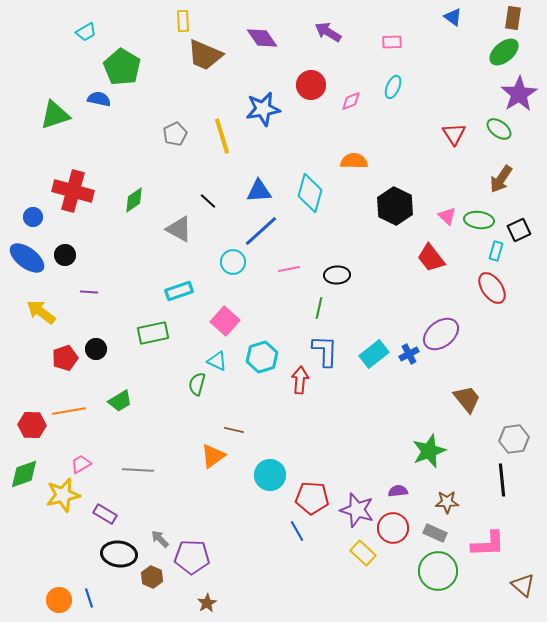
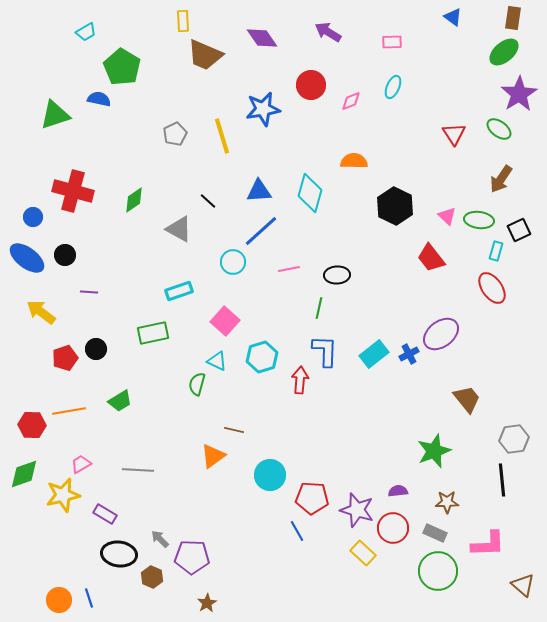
green star at (429, 451): moved 5 px right
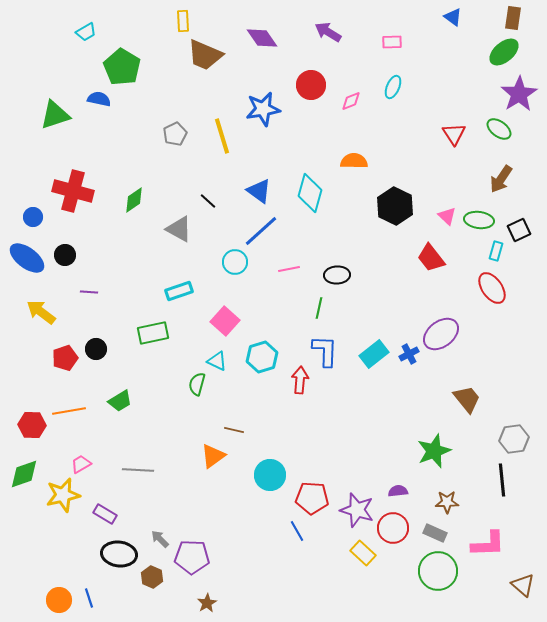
blue triangle at (259, 191): rotated 40 degrees clockwise
cyan circle at (233, 262): moved 2 px right
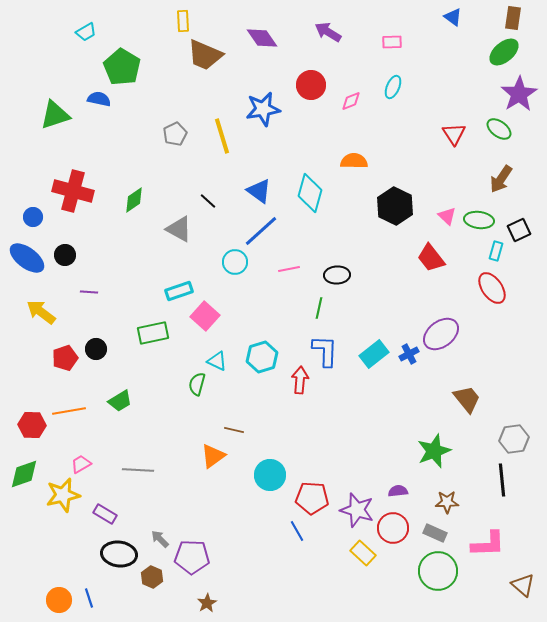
pink square at (225, 321): moved 20 px left, 5 px up
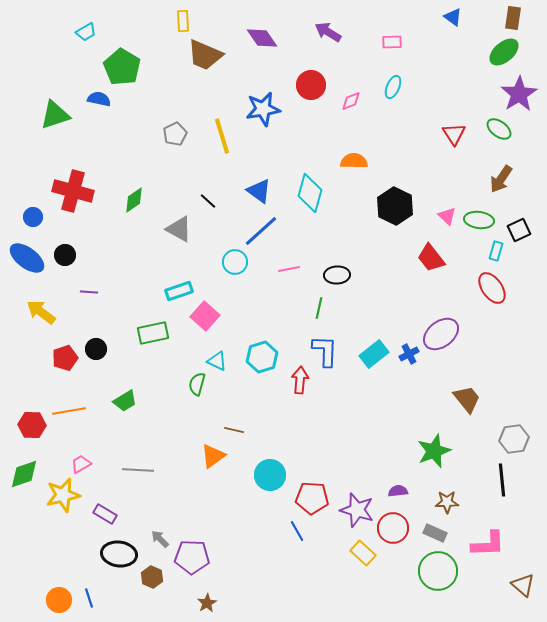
green trapezoid at (120, 401): moved 5 px right
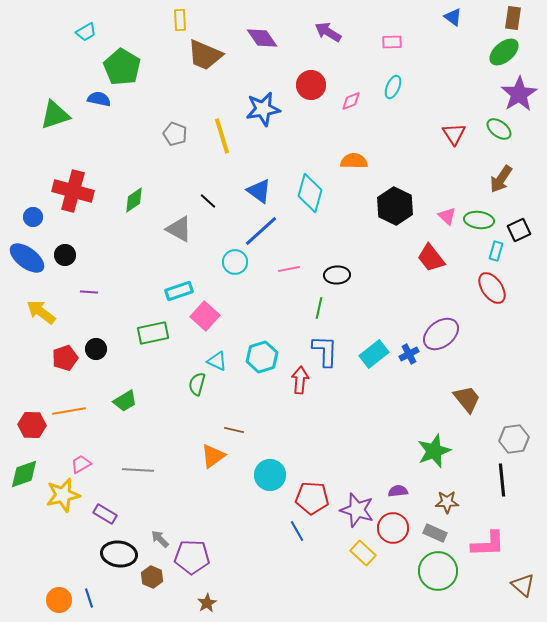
yellow rectangle at (183, 21): moved 3 px left, 1 px up
gray pentagon at (175, 134): rotated 25 degrees counterclockwise
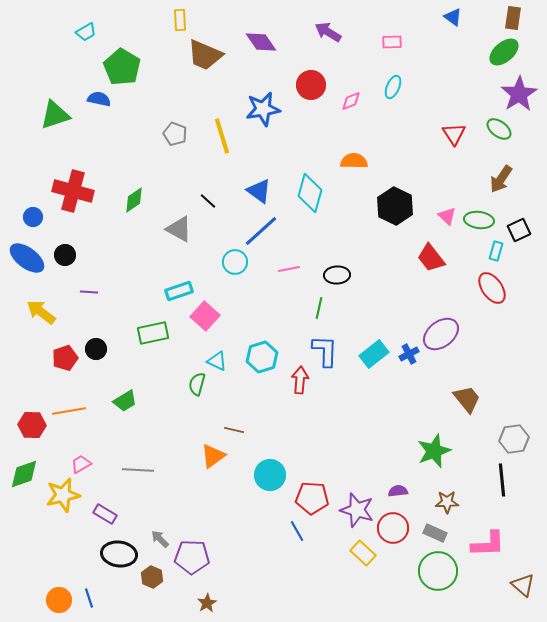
purple diamond at (262, 38): moved 1 px left, 4 px down
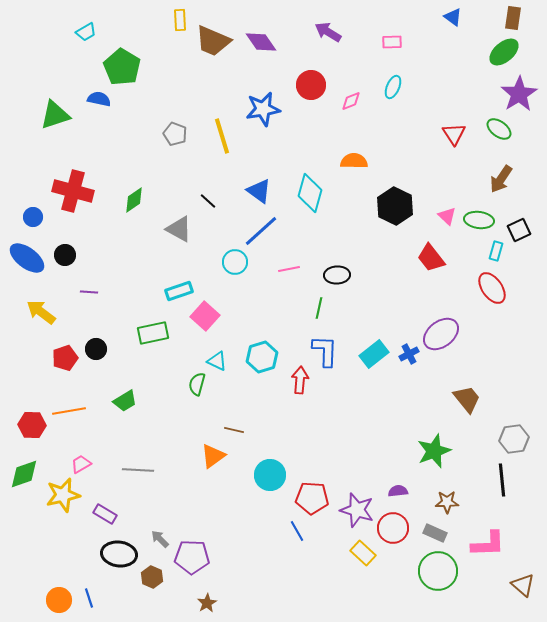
brown trapezoid at (205, 55): moved 8 px right, 14 px up
